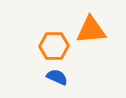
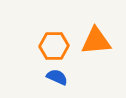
orange triangle: moved 5 px right, 11 px down
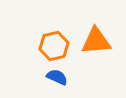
orange hexagon: rotated 12 degrees counterclockwise
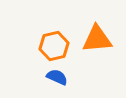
orange triangle: moved 1 px right, 2 px up
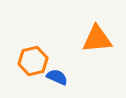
orange hexagon: moved 21 px left, 15 px down
